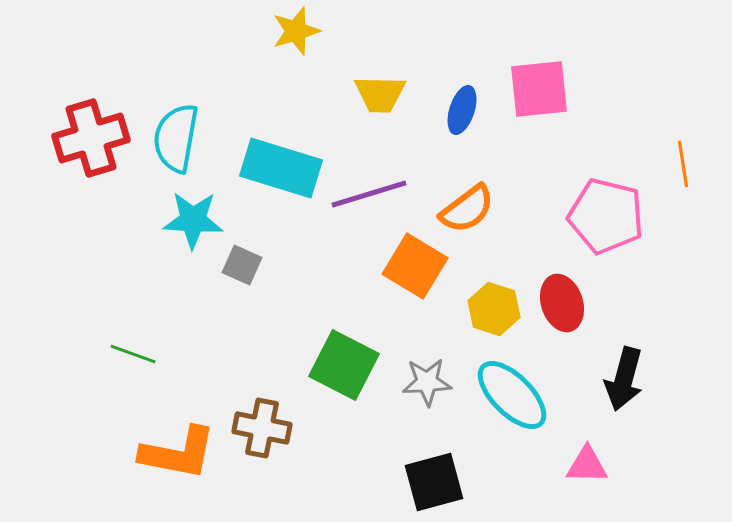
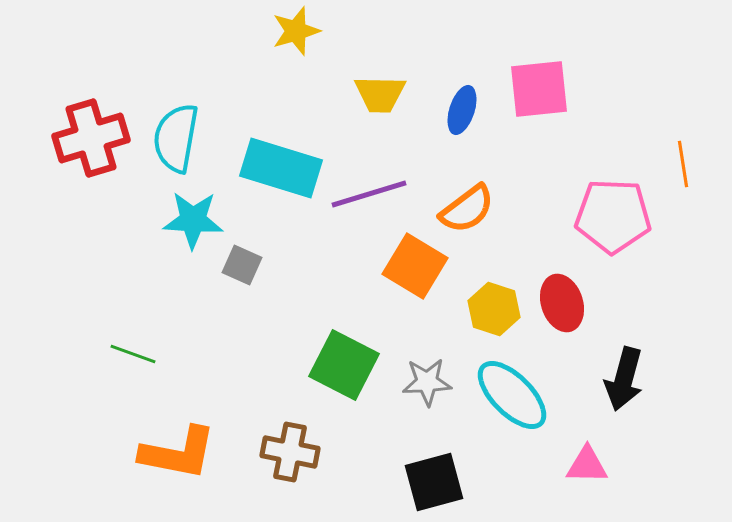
pink pentagon: moved 7 px right; rotated 12 degrees counterclockwise
brown cross: moved 28 px right, 24 px down
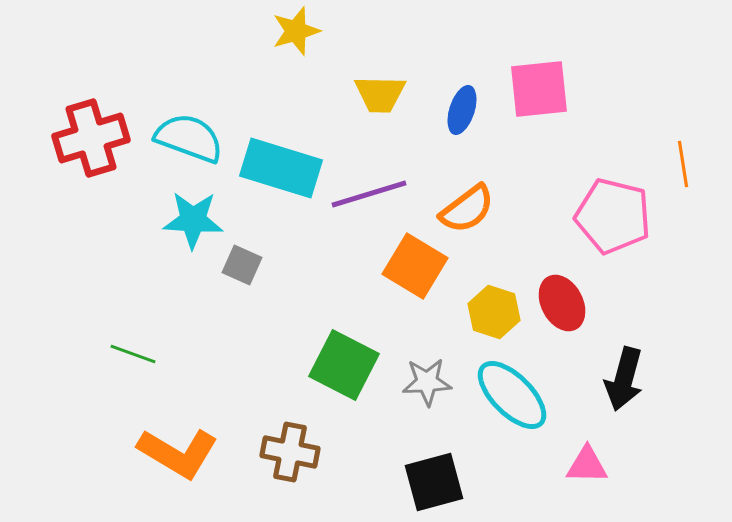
cyan semicircle: moved 13 px right; rotated 100 degrees clockwise
pink pentagon: rotated 12 degrees clockwise
red ellipse: rotated 10 degrees counterclockwise
yellow hexagon: moved 3 px down
orange L-shape: rotated 20 degrees clockwise
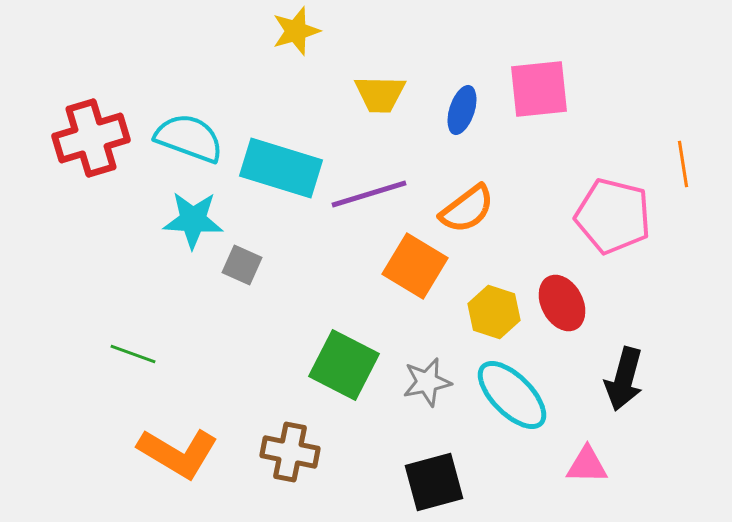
gray star: rotated 9 degrees counterclockwise
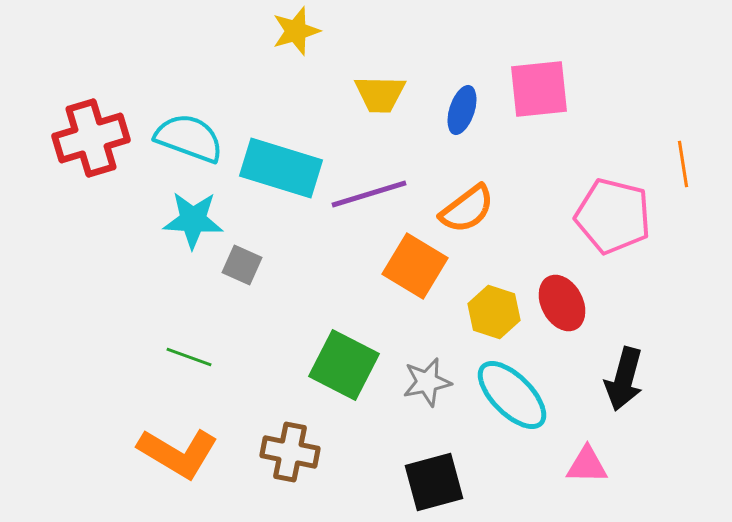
green line: moved 56 px right, 3 px down
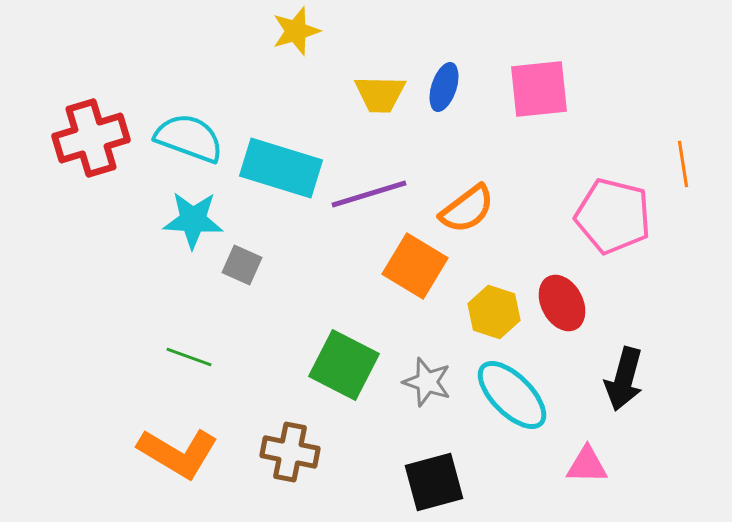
blue ellipse: moved 18 px left, 23 px up
gray star: rotated 30 degrees clockwise
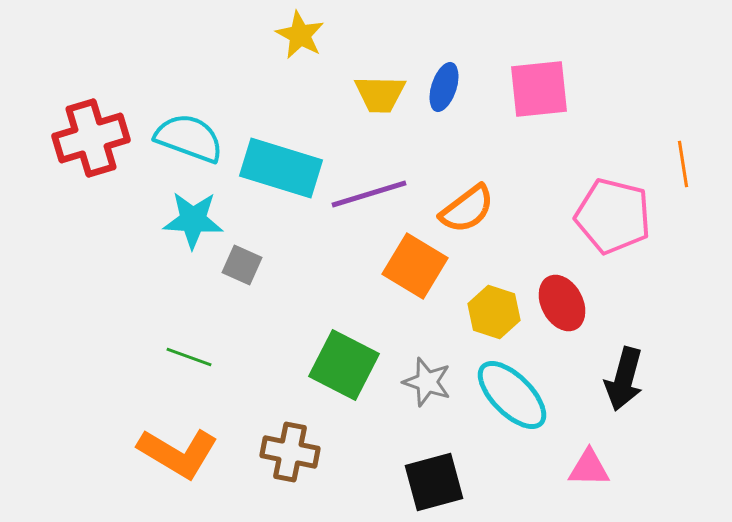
yellow star: moved 4 px right, 4 px down; rotated 27 degrees counterclockwise
pink triangle: moved 2 px right, 3 px down
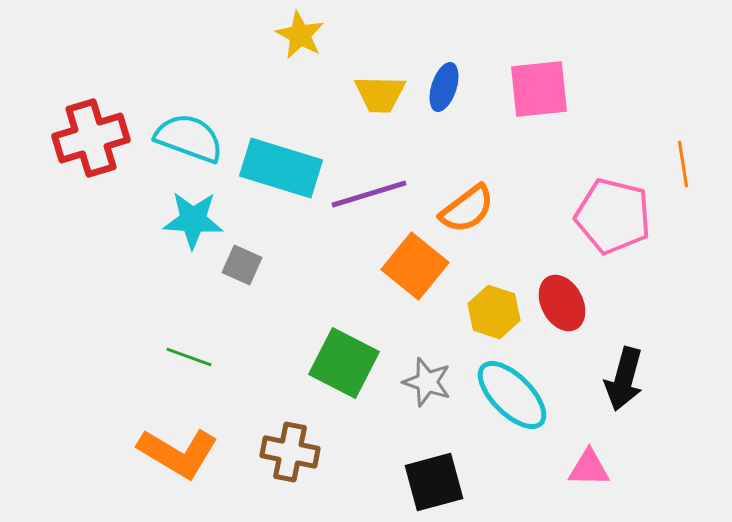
orange square: rotated 8 degrees clockwise
green square: moved 2 px up
